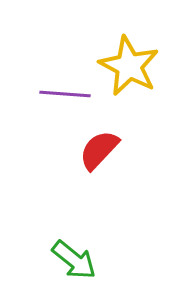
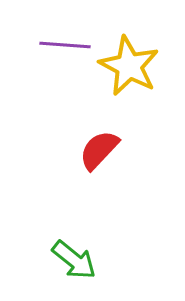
purple line: moved 49 px up
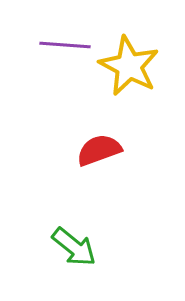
red semicircle: rotated 27 degrees clockwise
green arrow: moved 13 px up
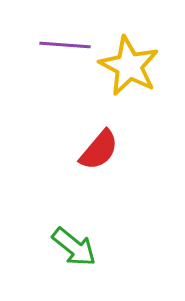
red semicircle: rotated 150 degrees clockwise
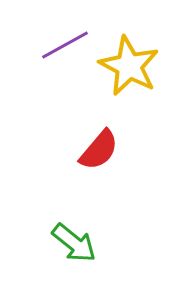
purple line: rotated 33 degrees counterclockwise
green arrow: moved 4 px up
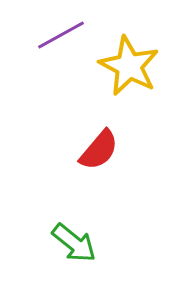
purple line: moved 4 px left, 10 px up
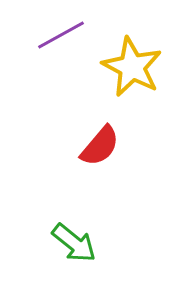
yellow star: moved 3 px right, 1 px down
red semicircle: moved 1 px right, 4 px up
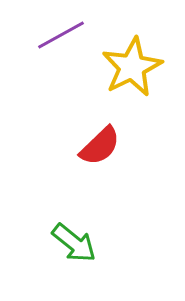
yellow star: rotated 18 degrees clockwise
red semicircle: rotated 6 degrees clockwise
